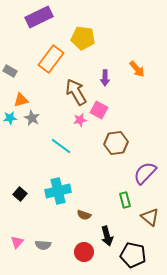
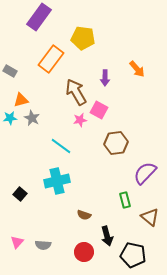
purple rectangle: rotated 28 degrees counterclockwise
cyan cross: moved 1 px left, 10 px up
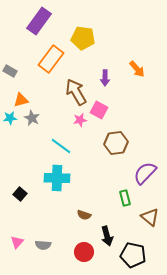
purple rectangle: moved 4 px down
cyan cross: moved 3 px up; rotated 15 degrees clockwise
green rectangle: moved 2 px up
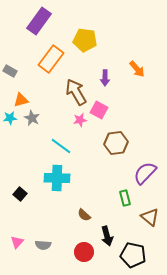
yellow pentagon: moved 2 px right, 2 px down
brown semicircle: rotated 24 degrees clockwise
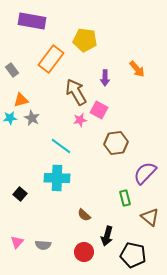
purple rectangle: moved 7 px left; rotated 64 degrees clockwise
gray rectangle: moved 2 px right, 1 px up; rotated 24 degrees clockwise
black arrow: rotated 30 degrees clockwise
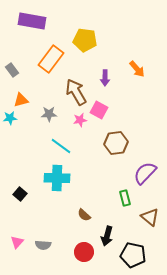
gray star: moved 17 px right, 4 px up; rotated 28 degrees counterclockwise
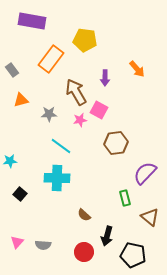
cyan star: moved 43 px down
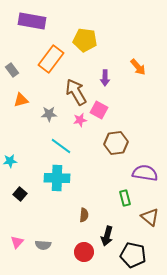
orange arrow: moved 1 px right, 2 px up
purple semicircle: rotated 55 degrees clockwise
brown semicircle: rotated 128 degrees counterclockwise
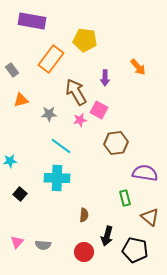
black pentagon: moved 2 px right, 5 px up
